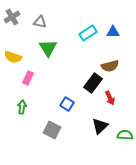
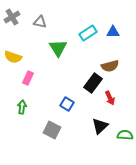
green triangle: moved 10 px right
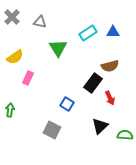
gray cross: rotated 14 degrees counterclockwise
yellow semicircle: moved 2 px right; rotated 54 degrees counterclockwise
green arrow: moved 12 px left, 3 px down
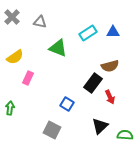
green triangle: rotated 36 degrees counterclockwise
red arrow: moved 1 px up
green arrow: moved 2 px up
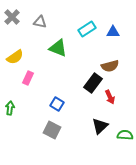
cyan rectangle: moved 1 px left, 4 px up
blue square: moved 10 px left
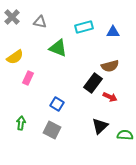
cyan rectangle: moved 3 px left, 2 px up; rotated 18 degrees clockwise
red arrow: rotated 40 degrees counterclockwise
green arrow: moved 11 px right, 15 px down
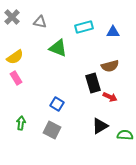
pink rectangle: moved 12 px left; rotated 56 degrees counterclockwise
black rectangle: rotated 54 degrees counterclockwise
black triangle: rotated 12 degrees clockwise
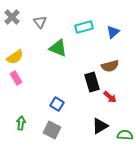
gray triangle: rotated 40 degrees clockwise
blue triangle: rotated 40 degrees counterclockwise
black rectangle: moved 1 px left, 1 px up
red arrow: rotated 16 degrees clockwise
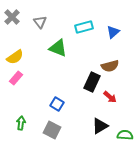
pink rectangle: rotated 72 degrees clockwise
black rectangle: rotated 42 degrees clockwise
